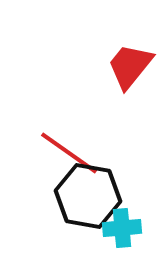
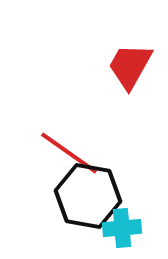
red trapezoid: rotated 10 degrees counterclockwise
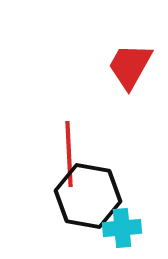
red line: moved 1 px down; rotated 52 degrees clockwise
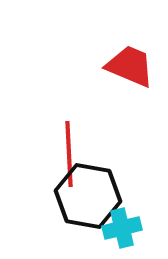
red trapezoid: rotated 84 degrees clockwise
cyan cross: rotated 9 degrees counterclockwise
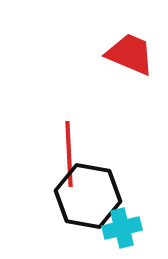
red trapezoid: moved 12 px up
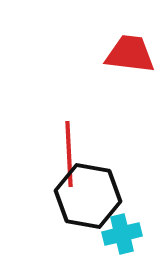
red trapezoid: rotated 16 degrees counterclockwise
cyan cross: moved 6 px down
